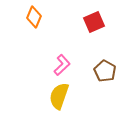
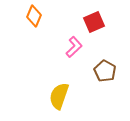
orange diamond: moved 1 px up
pink L-shape: moved 12 px right, 18 px up
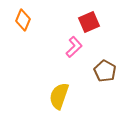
orange diamond: moved 11 px left, 4 px down
red square: moved 5 px left
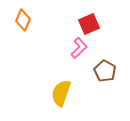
red square: moved 2 px down
pink L-shape: moved 5 px right, 1 px down
yellow semicircle: moved 2 px right, 3 px up
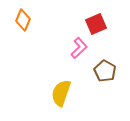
red square: moved 7 px right
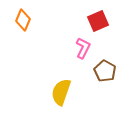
red square: moved 2 px right, 3 px up
pink L-shape: moved 4 px right; rotated 20 degrees counterclockwise
yellow semicircle: moved 1 px up
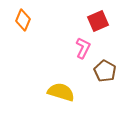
yellow semicircle: rotated 88 degrees clockwise
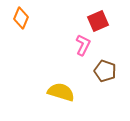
orange diamond: moved 2 px left, 2 px up
pink L-shape: moved 3 px up
brown pentagon: rotated 10 degrees counterclockwise
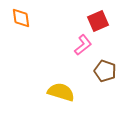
orange diamond: rotated 30 degrees counterclockwise
pink L-shape: rotated 25 degrees clockwise
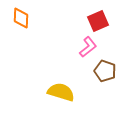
orange diamond: rotated 10 degrees clockwise
pink L-shape: moved 5 px right, 2 px down
